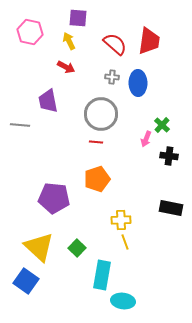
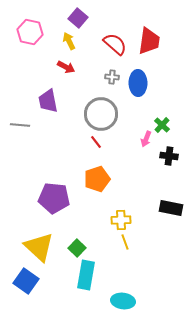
purple square: rotated 36 degrees clockwise
red line: rotated 48 degrees clockwise
cyan rectangle: moved 16 px left
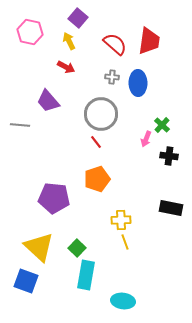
purple trapezoid: rotated 30 degrees counterclockwise
blue square: rotated 15 degrees counterclockwise
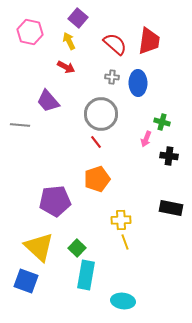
green cross: moved 3 px up; rotated 28 degrees counterclockwise
purple pentagon: moved 1 px right, 3 px down; rotated 12 degrees counterclockwise
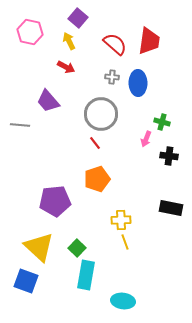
red line: moved 1 px left, 1 px down
